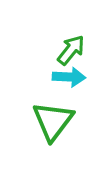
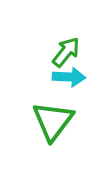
green arrow: moved 5 px left, 2 px down
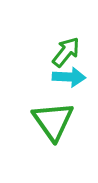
green triangle: rotated 12 degrees counterclockwise
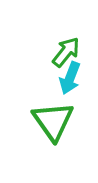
cyan arrow: moved 1 px right, 1 px down; rotated 108 degrees clockwise
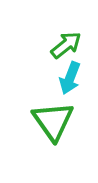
green arrow: moved 7 px up; rotated 12 degrees clockwise
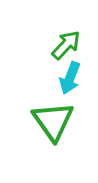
green arrow: rotated 8 degrees counterclockwise
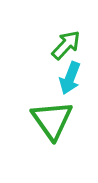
green triangle: moved 1 px left, 1 px up
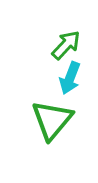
green triangle: rotated 15 degrees clockwise
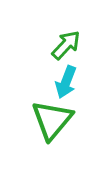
cyan arrow: moved 4 px left, 4 px down
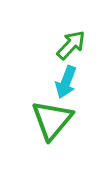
green arrow: moved 5 px right
